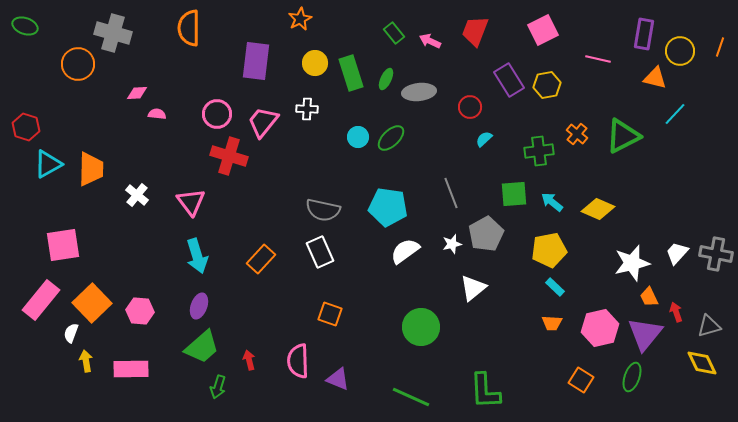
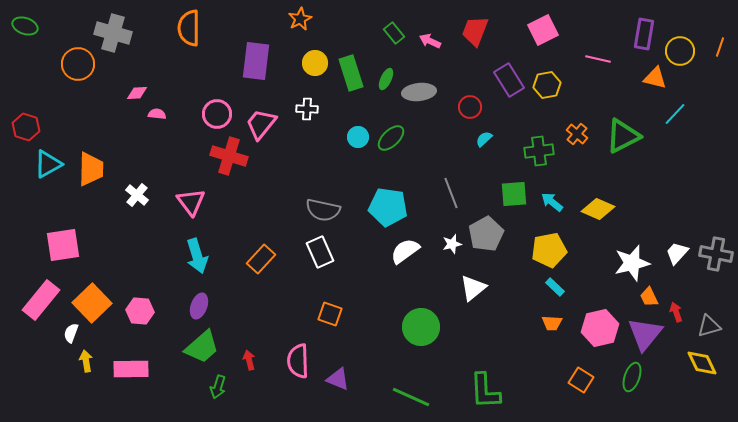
pink trapezoid at (263, 122): moved 2 px left, 2 px down
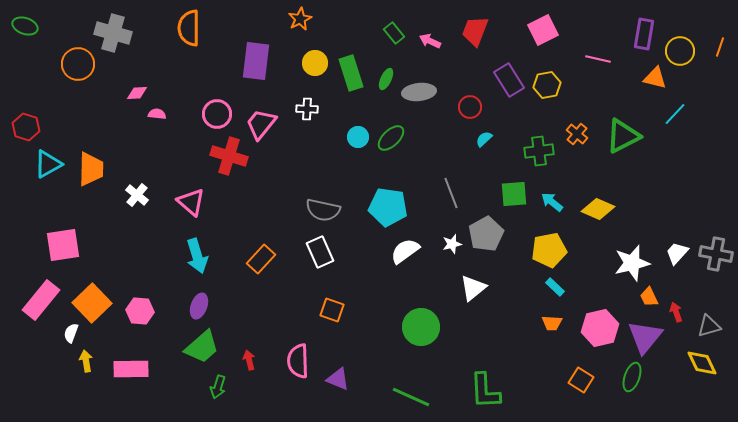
pink triangle at (191, 202): rotated 12 degrees counterclockwise
orange square at (330, 314): moved 2 px right, 4 px up
purple triangle at (645, 334): moved 3 px down
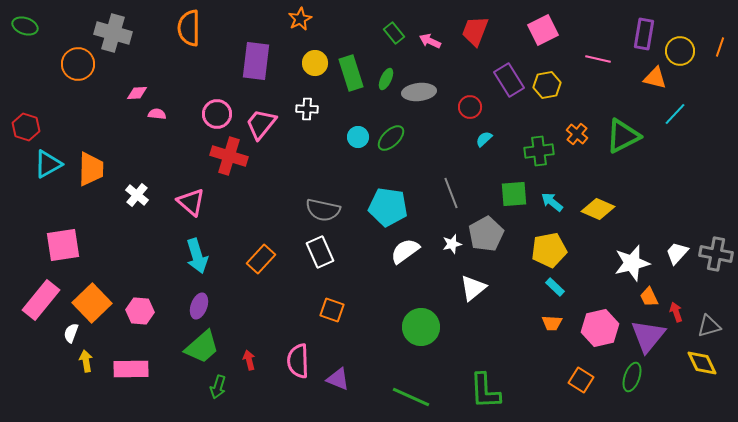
purple triangle at (645, 337): moved 3 px right, 1 px up
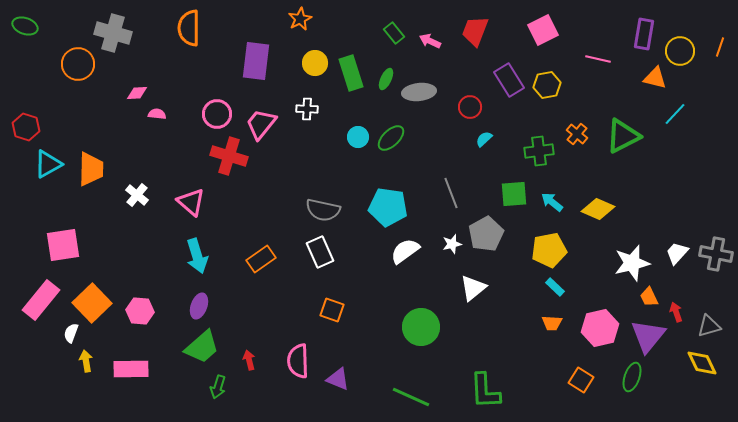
orange rectangle at (261, 259): rotated 12 degrees clockwise
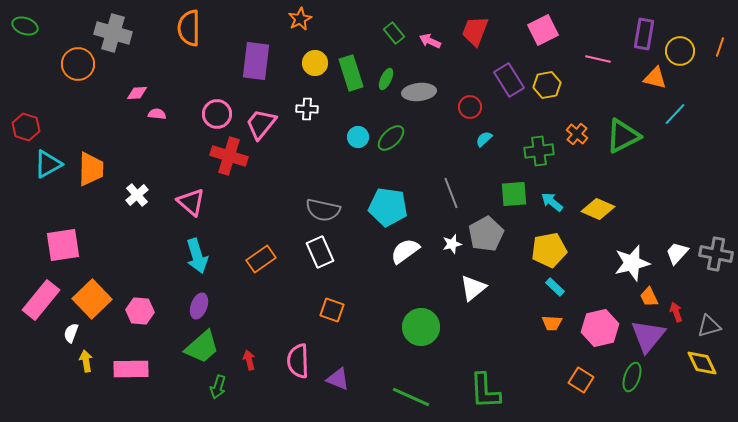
white cross at (137, 195): rotated 10 degrees clockwise
orange square at (92, 303): moved 4 px up
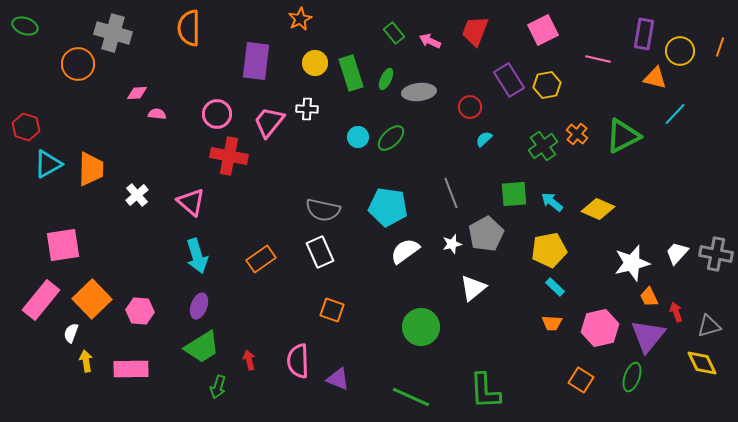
pink trapezoid at (261, 124): moved 8 px right, 2 px up
green cross at (539, 151): moved 4 px right, 5 px up; rotated 28 degrees counterclockwise
red cross at (229, 156): rotated 6 degrees counterclockwise
green trapezoid at (202, 347): rotated 9 degrees clockwise
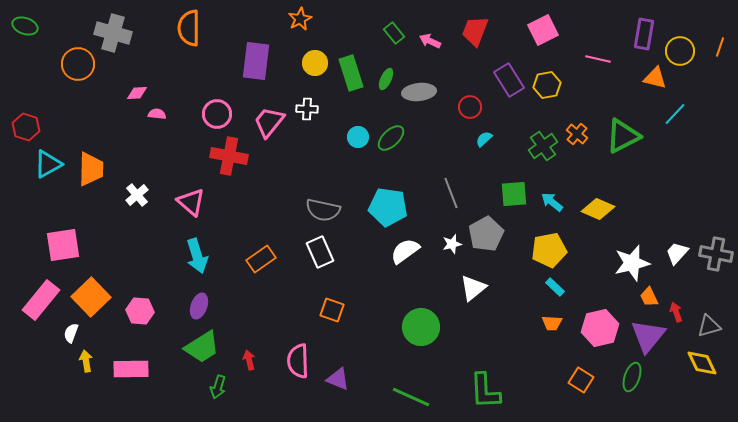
orange square at (92, 299): moved 1 px left, 2 px up
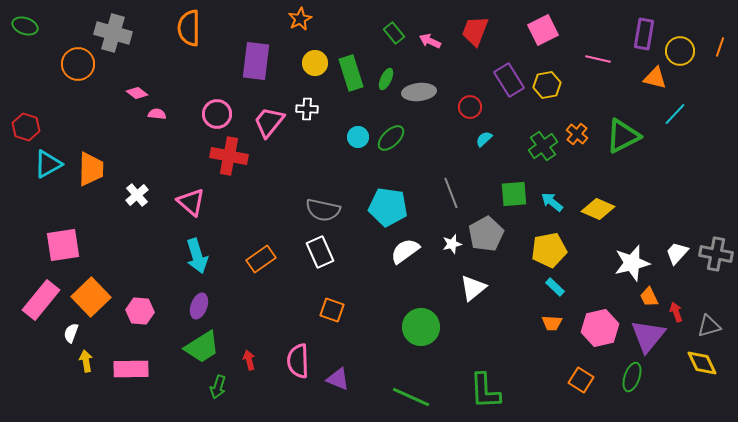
pink diamond at (137, 93): rotated 40 degrees clockwise
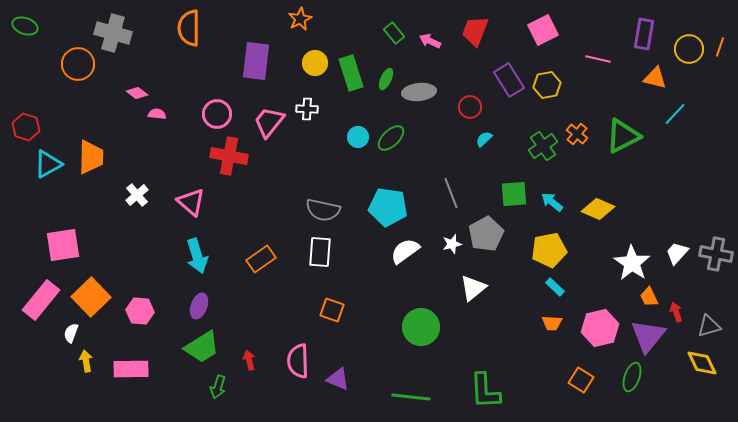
yellow circle at (680, 51): moved 9 px right, 2 px up
orange trapezoid at (91, 169): moved 12 px up
white rectangle at (320, 252): rotated 28 degrees clockwise
white star at (632, 263): rotated 24 degrees counterclockwise
green line at (411, 397): rotated 18 degrees counterclockwise
